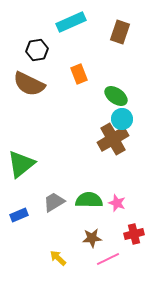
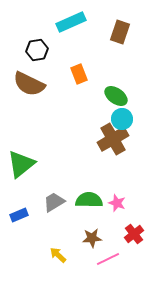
red cross: rotated 24 degrees counterclockwise
yellow arrow: moved 3 px up
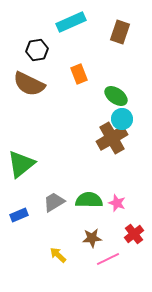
brown cross: moved 1 px left, 1 px up
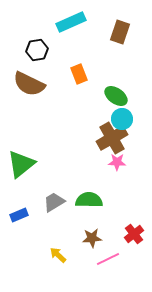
pink star: moved 41 px up; rotated 18 degrees counterclockwise
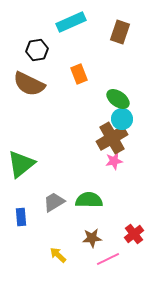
green ellipse: moved 2 px right, 3 px down
pink star: moved 3 px left, 1 px up; rotated 12 degrees counterclockwise
blue rectangle: moved 2 px right, 2 px down; rotated 72 degrees counterclockwise
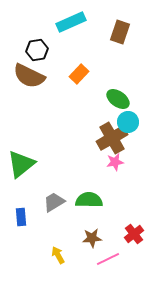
orange rectangle: rotated 66 degrees clockwise
brown semicircle: moved 8 px up
cyan circle: moved 6 px right, 3 px down
pink star: moved 1 px right, 1 px down
yellow arrow: rotated 18 degrees clockwise
